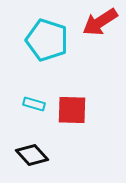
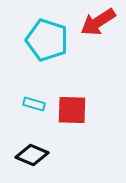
red arrow: moved 2 px left
black diamond: rotated 24 degrees counterclockwise
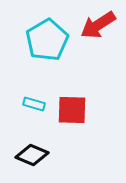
red arrow: moved 3 px down
cyan pentagon: rotated 24 degrees clockwise
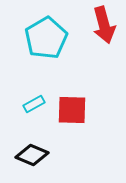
red arrow: moved 6 px right; rotated 72 degrees counterclockwise
cyan pentagon: moved 1 px left, 2 px up
cyan rectangle: rotated 45 degrees counterclockwise
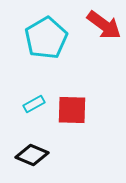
red arrow: rotated 39 degrees counterclockwise
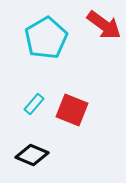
cyan rectangle: rotated 20 degrees counterclockwise
red square: rotated 20 degrees clockwise
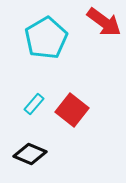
red arrow: moved 3 px up
red square: rotated 16 degrees clockwise
black diamond: moved 2 px left, 1 px up
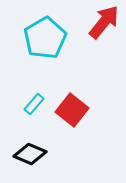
red arrow: rotated 87 degrees counterclockwise
cyan pentagon: moved 1 px left
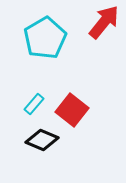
black diamond: moved 12 px right, 14 px up
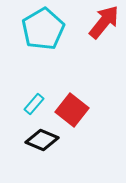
cyan pentagon: moved 2 px left, 9 px up
